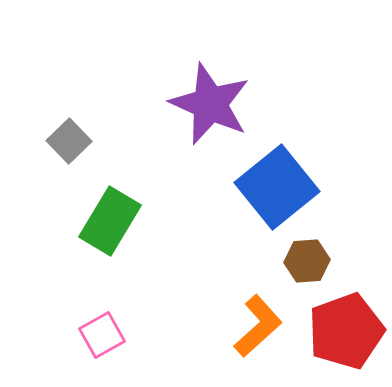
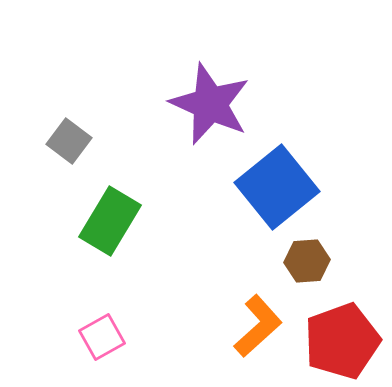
gray square: rotated 9 degrees counterclockwise
red pentagon: moved 4 px left, 10 px down
pink square: moved 2 px down
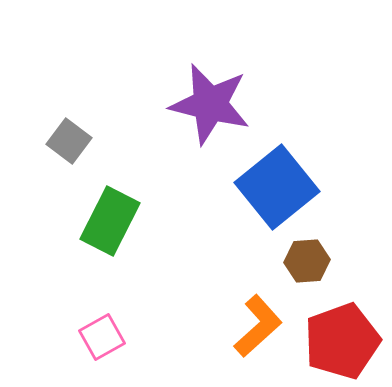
purple star: rotated 10 degrees counterclockwise
green rectangle: rotated 4 degrees counterclockwise
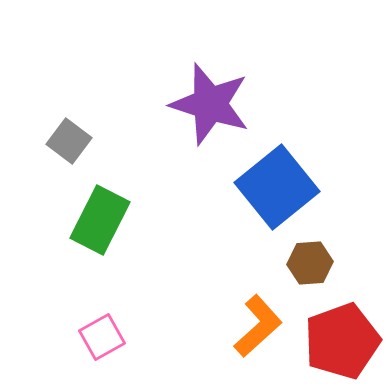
purple star: rotated 4 degrees clockwise
green rectangle: moved 10 px left, 1 px up
brown hexagon: moved 3 px right, 2 px down
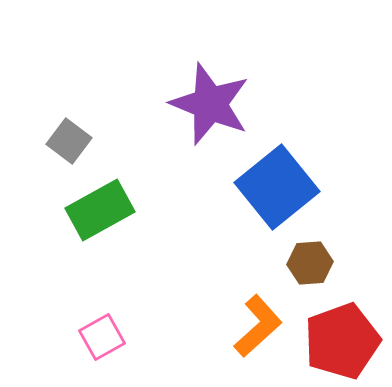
purple star: rotated 4 degrees clockwise
green rectangle: moved 10 px up; rotated 34 degrees clockwise
